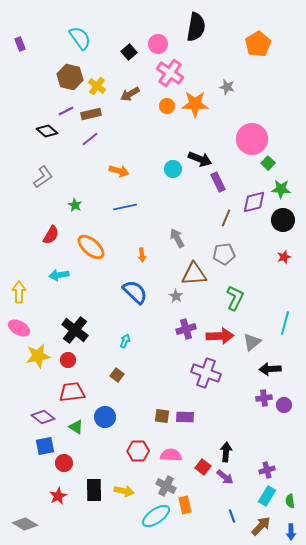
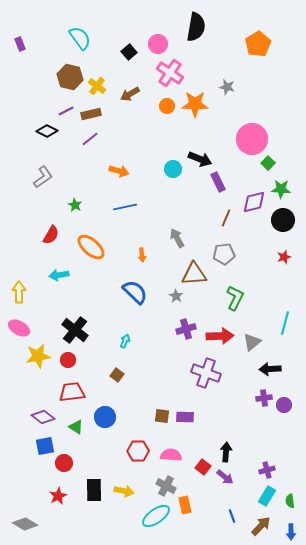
black diamond at (47, 131): rotated 15 degrees counterclockwise
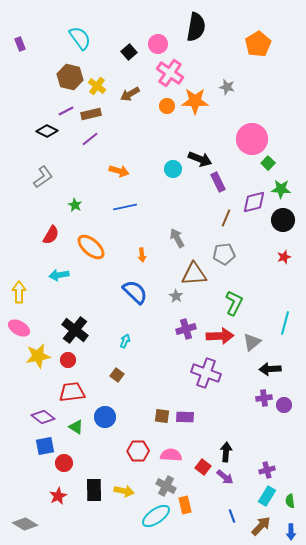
orange star at (195, 104): moved 3 px up
green L-shape at (235, 298): moved 1 px left, 5 px down
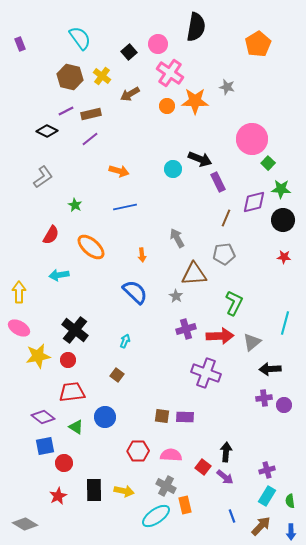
yellow cross at (97, 86): moved 5 px right, 10 px up
red star at (284, 257): rotated 24 degrees clockwise
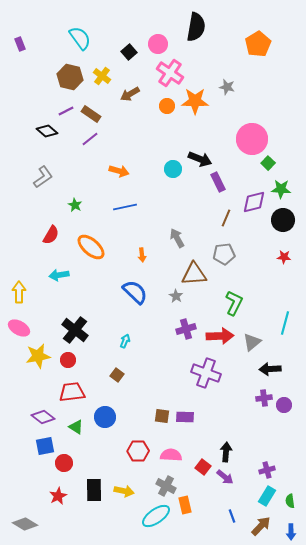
brown rectangle at (91, 114): rotated 48 degrees clockwise
black diamond at (47, 131): rotated 15 degrees clockwise
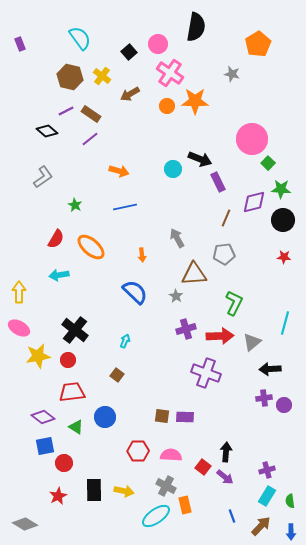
gray star at (227, 87): moved 5 px right, 13 px up
red semicircle at (51, 235): moved 5 px right, 4 px down
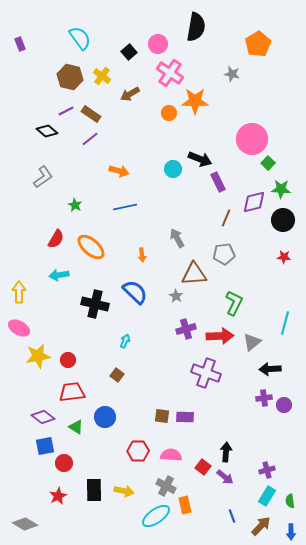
orange circle at (167, 106): moved 2 px right, 7 px down
black cross at (75, 330): moved 20 px right, 26 px up; rotated 24 degrees counterclockwise
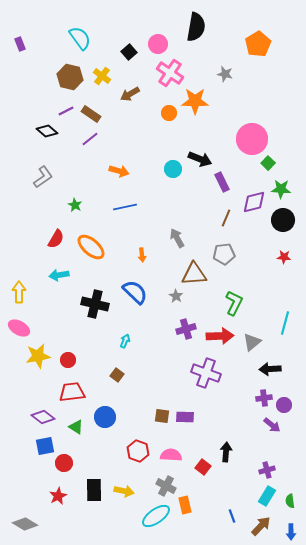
gray star at (232, 74): moved 7 px left
purple rectangle at (218, 182): moved 4 px right
red hexagon at (138, 451): rotated 20 degrees clockwise
purple arrow at (225, 477): moved 47 px right, 52 px up
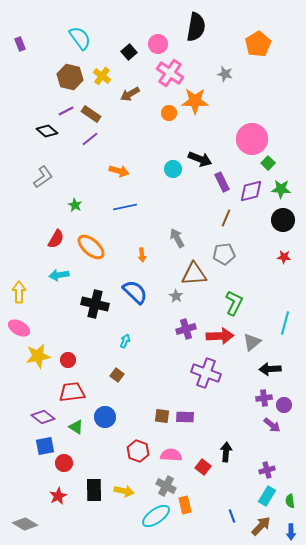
purple diamond at (254, 202): moved 3 px left, 11 px up
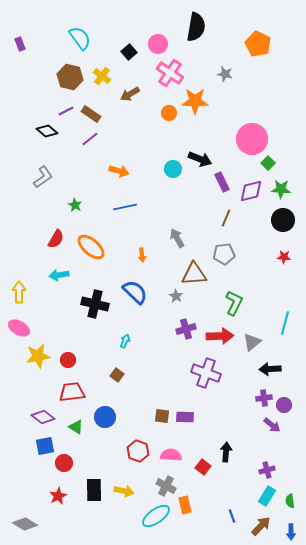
orange pentagon at (258, 44): rotated 15 degrees counterclockwise
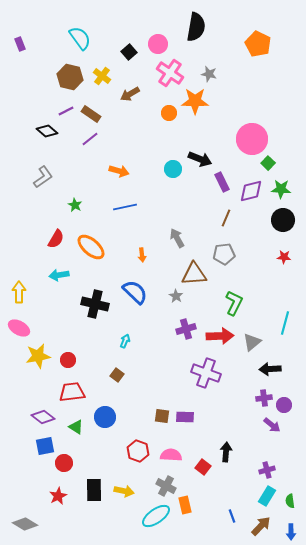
gray star at (225, 74): moved 16 px left
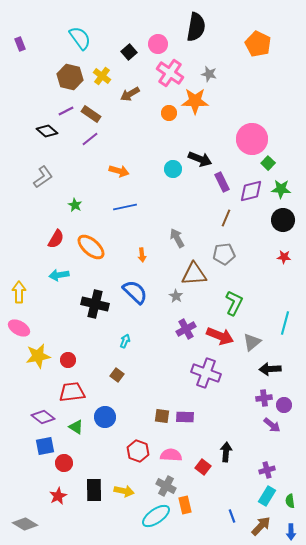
purple cross at (186, 329): rotated 12 degrees counterclockwise
red arrow at (220, 336): rotated 24 degrees clockwise
